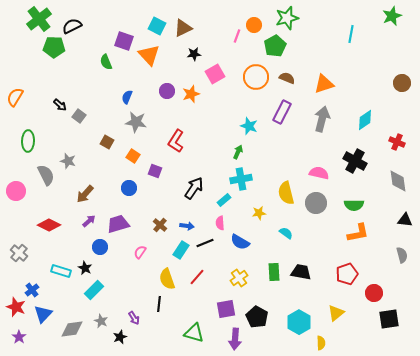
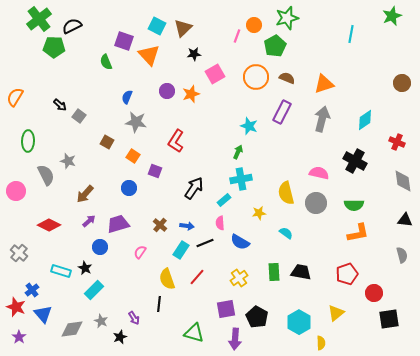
brown triangle at (183, 28): rotated 18 degrees counterclockwise
gray diamond at (398, 181): moved 5 px right
blue triangle at (43, 314): rotated 24 degrees counterclockwise
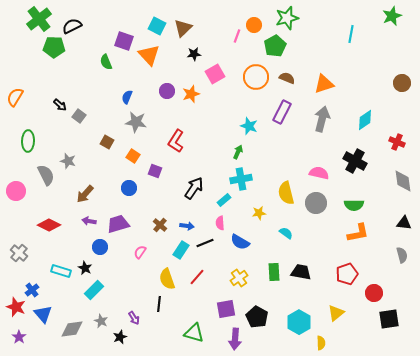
black triangle at (405, 220): moved 1 px left, 3 px down
purple arrow at (89, 221): rotated 128 degrees counterclockwise
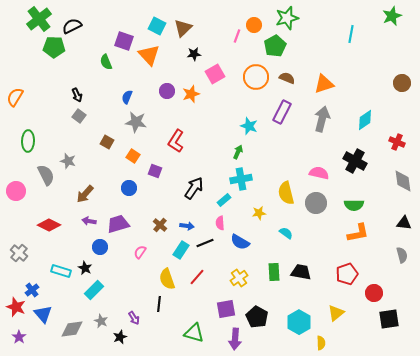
black arrow at (60, 105): moved 17 px right, 10 px up; rotated 24 degrees clockwise
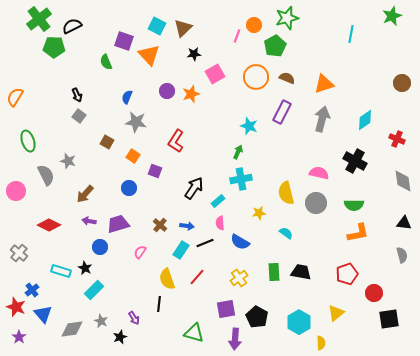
green ellipse at (28, 141): rotated 20 degrees counterclockwise
red cross at (397, 142): moved 3 px up
cyan rectangle at (224, 200): moved 6 px left, 1 px down
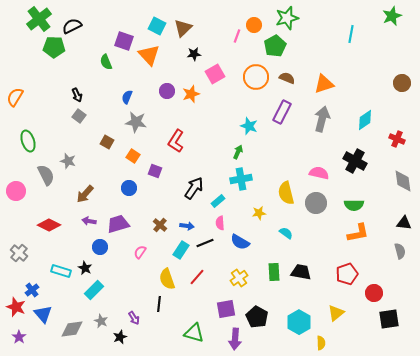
gray semicircle at (402, 255): moved 2 px left, 4 px up
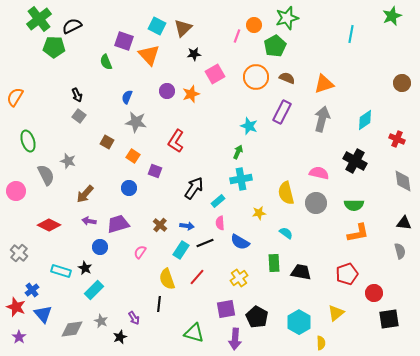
green rectangle at (274, 272): moved 9 px up
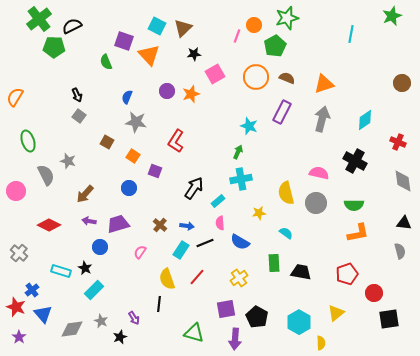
red cross at (397, 139): moved 1 px right, 3 px down
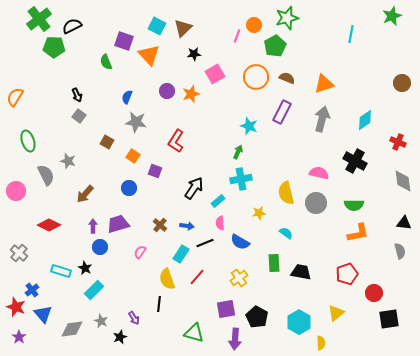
purple arrow at (89, 221): moved 4 px right, 5 px down; rotated 80 degrees clockwise
cyan rectangle at (181, 250): moved 4 px down
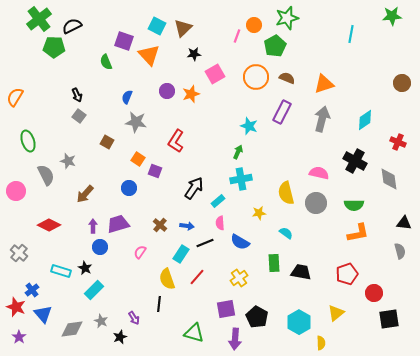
green star at (392, 16): rotated 18 degrees clockwise
orange square at (133, 156): moved 5 px right, 3 px down
gray diamond at (403, 181): moved 14 px left, 2 px up
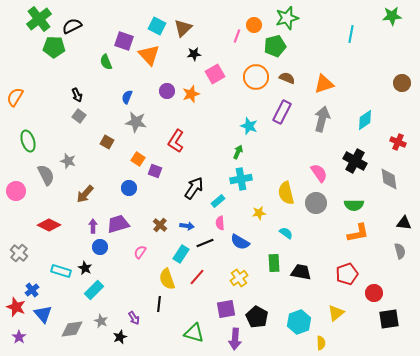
green pentagon at (275, 46): rotated 15 degrees clockwise
pink semicircle at (319, 173): rotated 42 degrees clockwise
cyan hexagon at (299, 322): rotated 10 degrees clockwise
